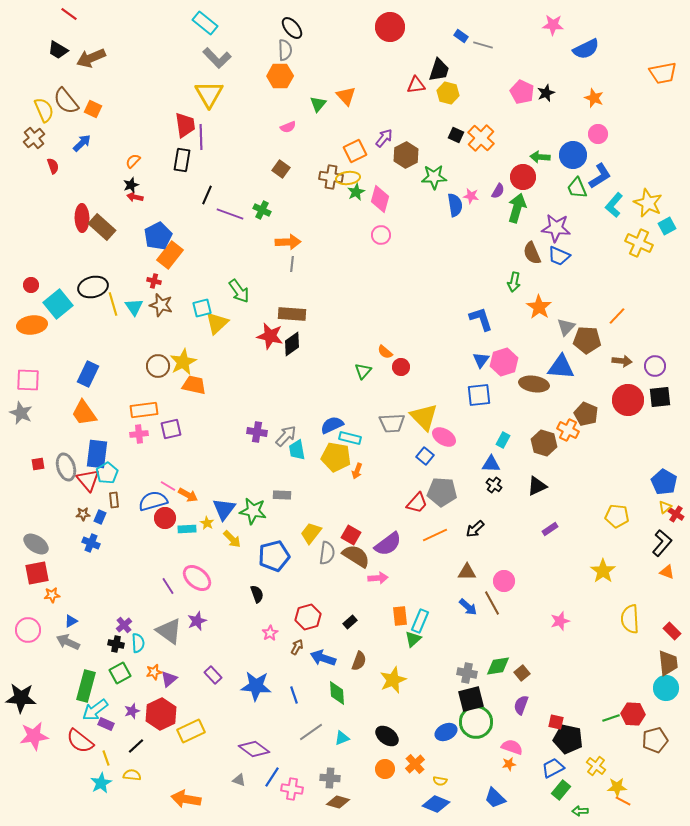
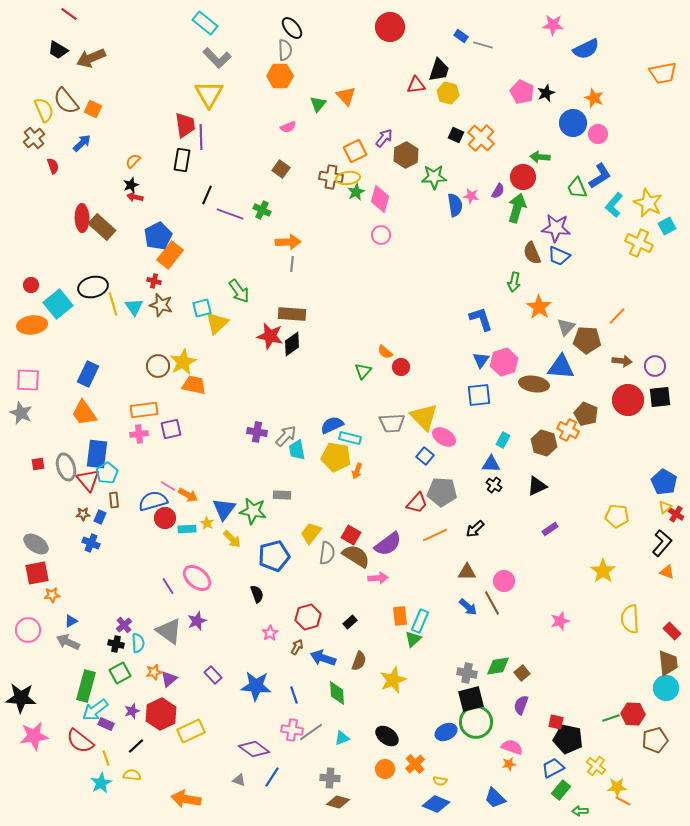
blue circle at (573, 155): moved 32 px up
pink cross at (292, 789): moved 59 px up
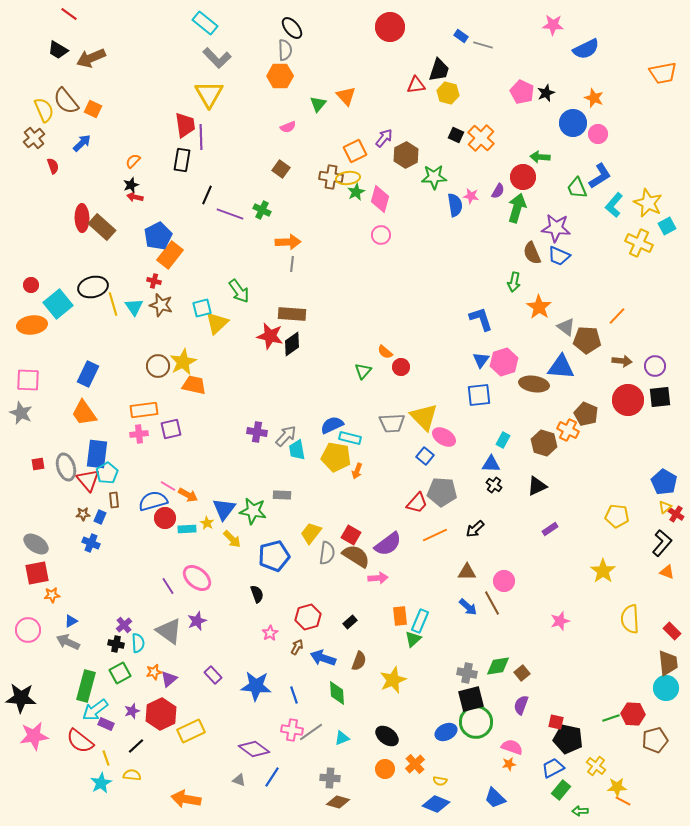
gray triangle at (566, 327): rotated 36 degrees counterclockwise
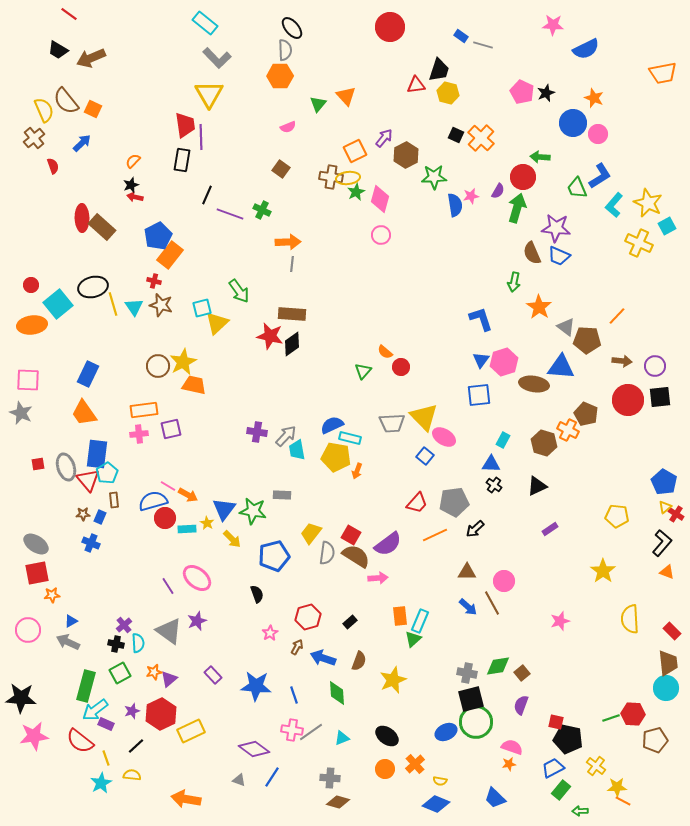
pink star at (471, 196): rotated 21 degrees counterclockwise
gray pentagon at (442, 492): moved 12 px right, 10 px down; rotated 12 degrees counterclockwise
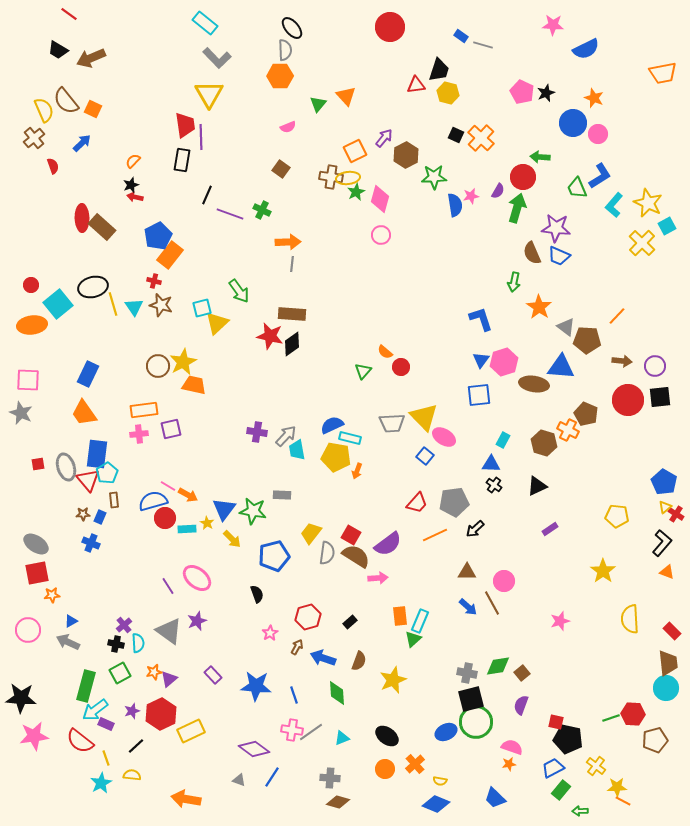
yellow cross at (639, 243): moved 3 px right; rotated 20 degrees clockwise
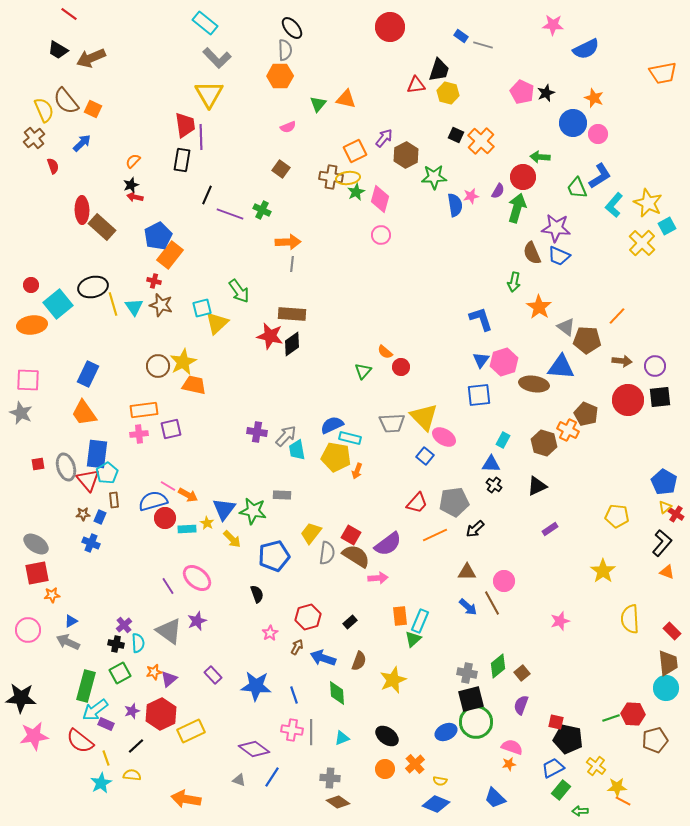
orange triangle at (346, 96): moved 3 px down; rotated 35 degrees counterclockwise
orange cross at (481, 138): moved 3 px down
red ellipse at (82, 218): moved 8 px up
green diamond at (498, 666): rotated 30 degrees counterclockwise
gray line at (311, 732): rotated 55 degrees counterclockwise
brown diamond at (338, 802): rotated 20 degrees clockwise
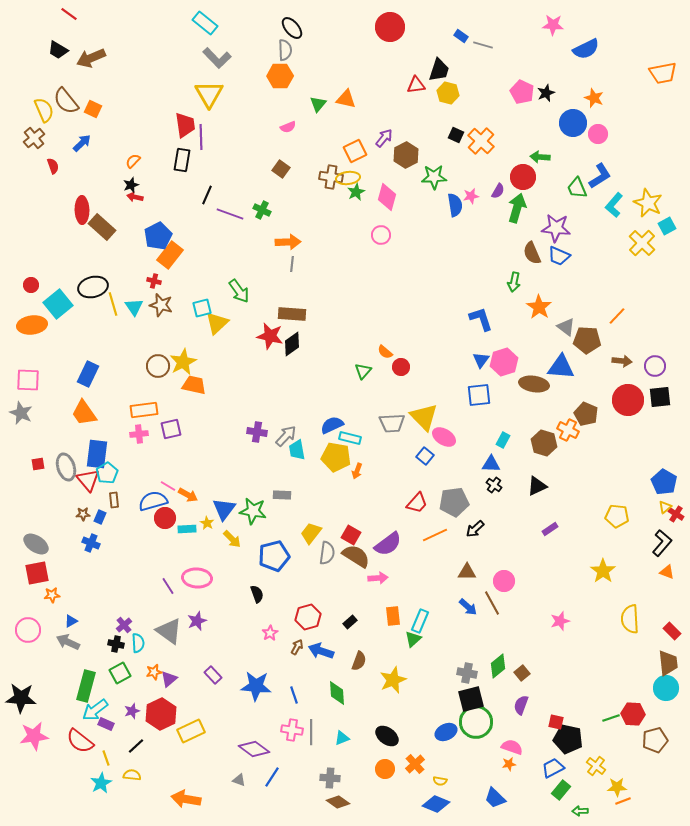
pink diamond at (380, 199): moved 7 px right, 2 px up
pink ellipse at (197, 578): rotated 36 degrees counterclockwise
orange rectangle at (400, 616): moved 7 px left
blue arrow at (323, 658): moved 2 px left, 7 px up
orange line at (623, 801): rotated 49 degrees counterclockwise
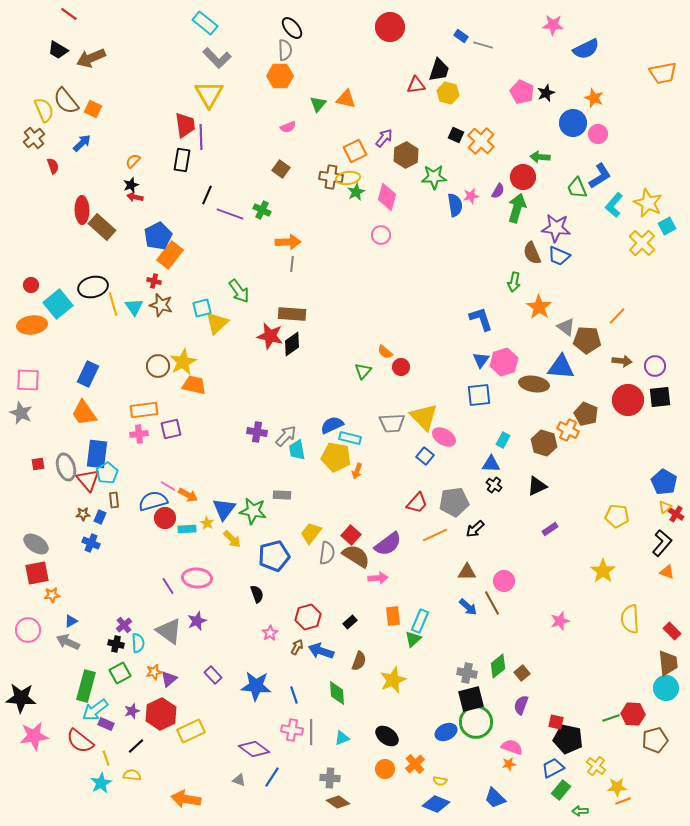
red square at (351, 535): rotated 12 degrees clockwise
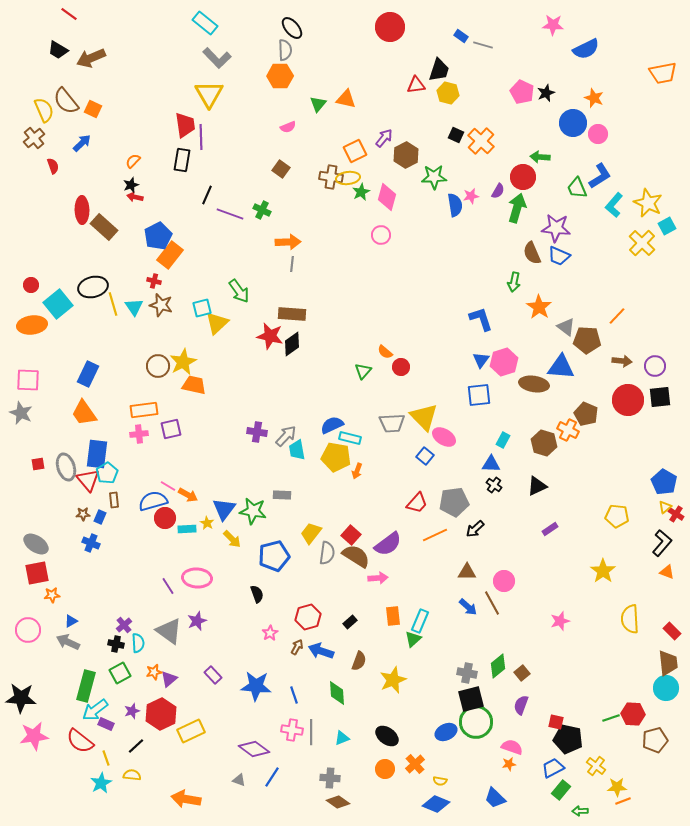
green star at (356, 192): moved 5 px right
brown rectangle at (102, 227): moved 2 px right
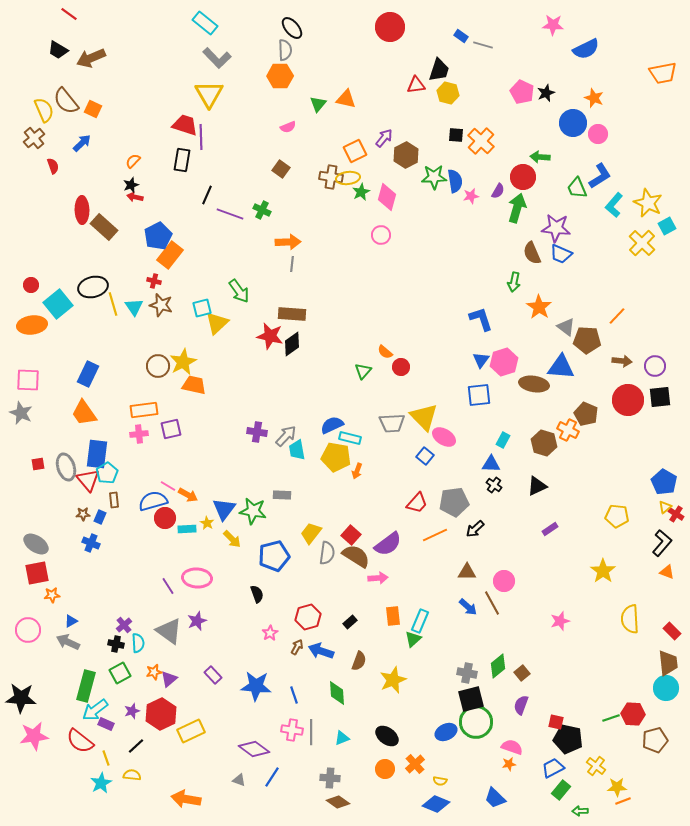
red trapezoid at (185, 125): rotated 64 degrees counterclockwise
black square at (456, 135): rotated 21 degrees counterclockwise
blue semicircle at (455, 205): moved 24 px up
blue trapezoid at (559, 256): moved 2 px right, 2 px up
